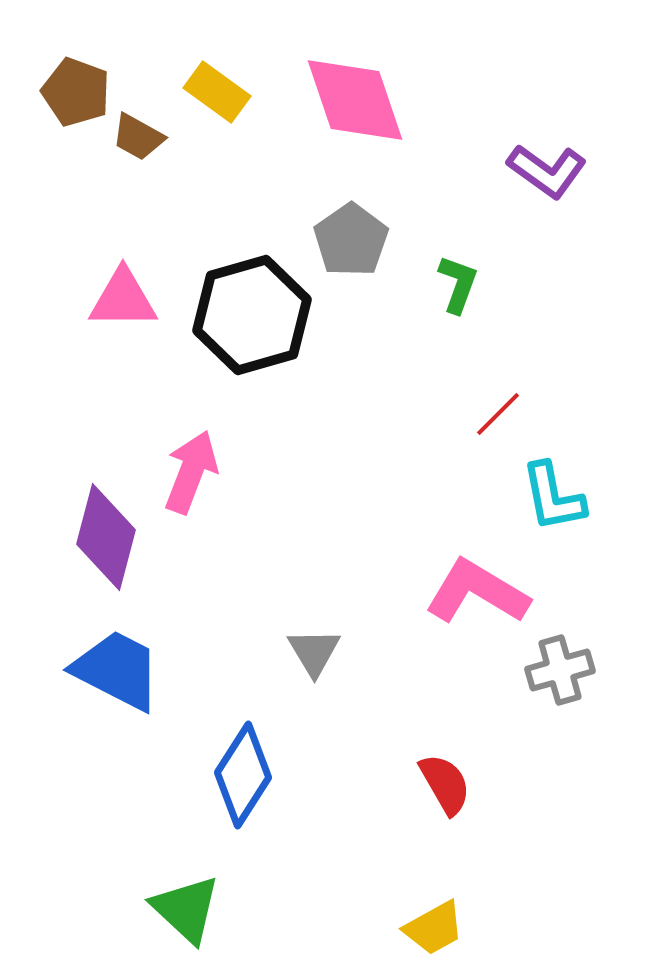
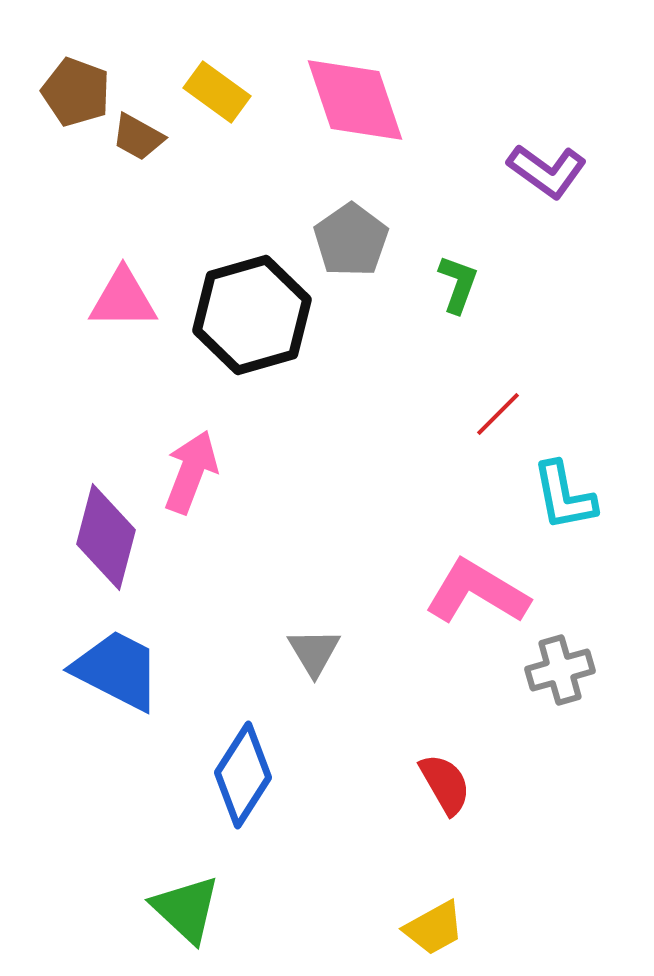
cyan L-shape: moved 11 px right, 1 px up
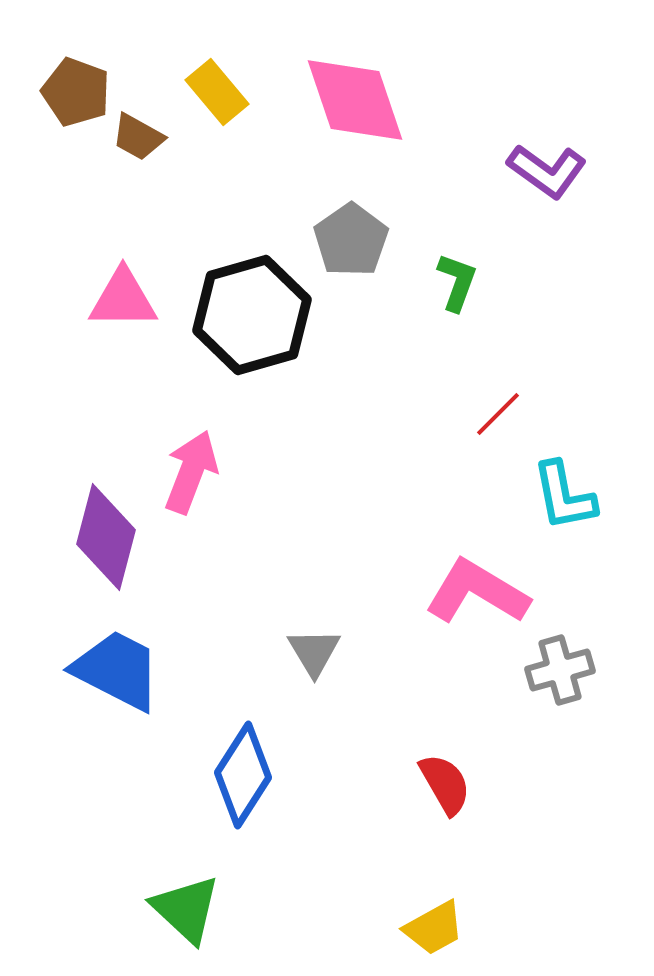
yellow rectangle: rotated 14 degrees clockwise
green L-shape: moved 1 px left, 2 px up
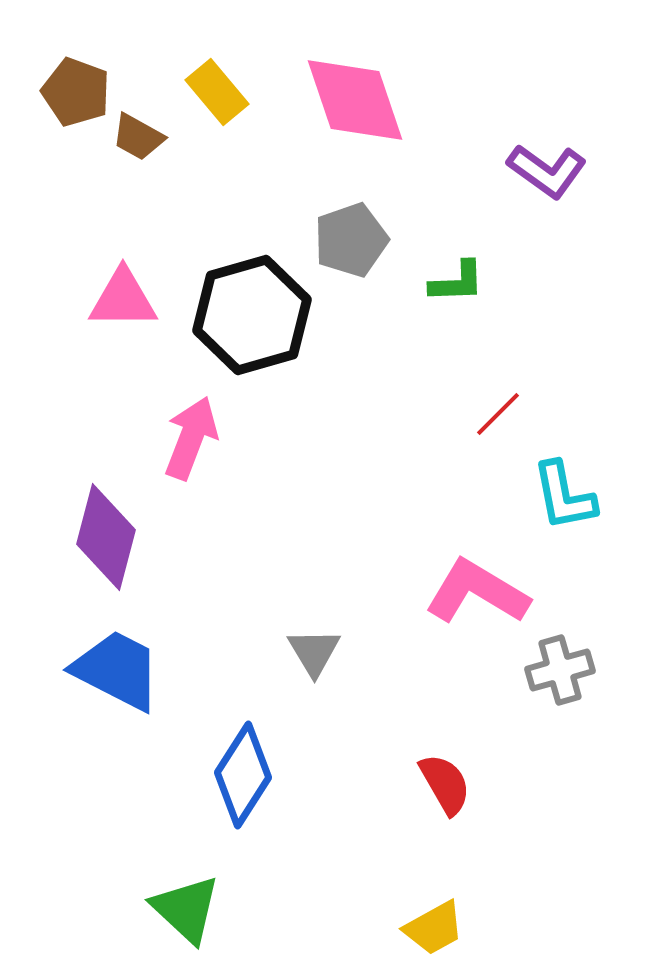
gray pentagon: rotated 16 degrees clockwise
green L-shape: rotated 68 degrees clockwise
pink arrow: moved 34 px up
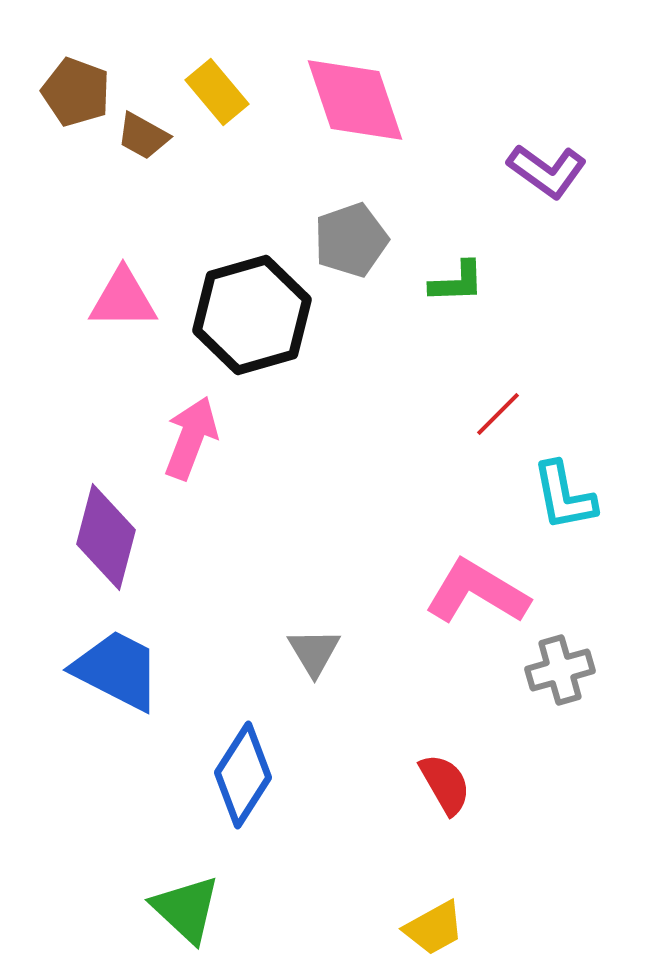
brown trapezoid: moved 5 px right, 1 px up
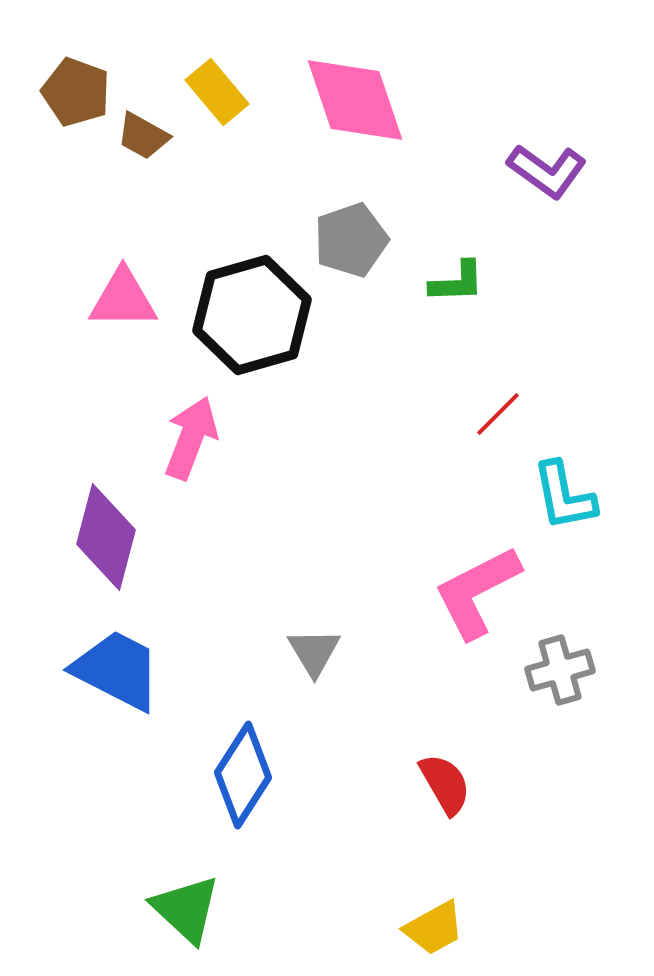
pink L-shape: rotated 58 degrees counterclockwise
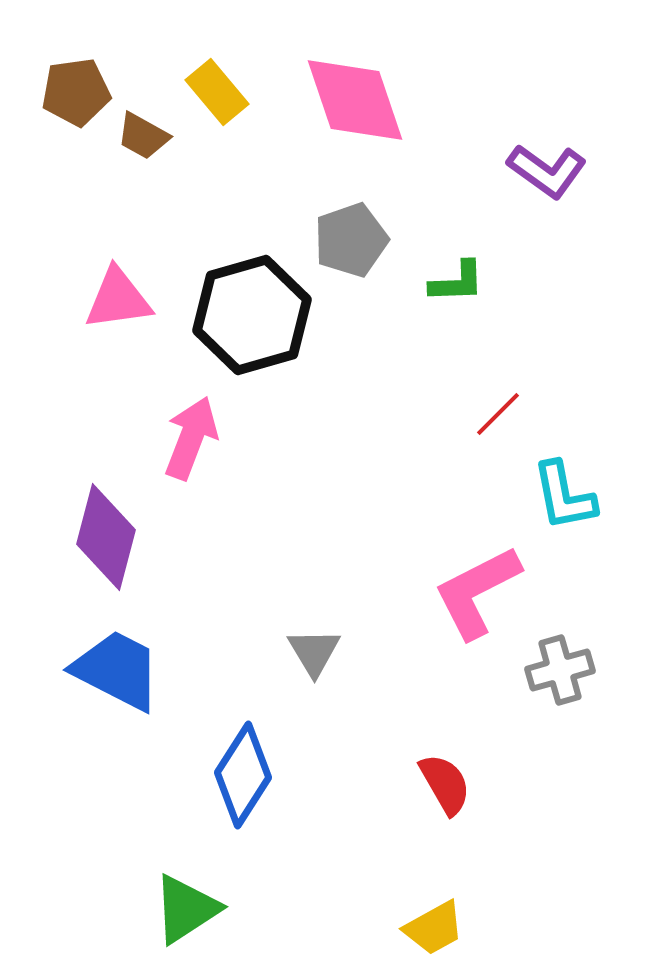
brown pentagon: rotated 28 degrees counterclockwise
pink triangle: moved 5 px left; rotated 8 degrees counterclockwise
green triangle: rotated 44 degrees clockwise
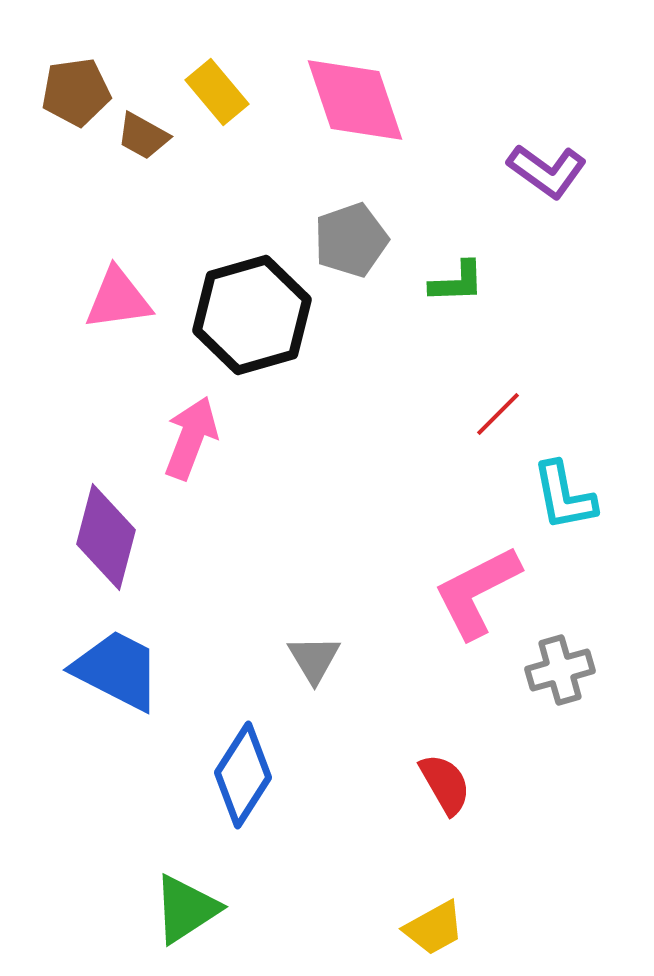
gray triangle: moved 7 px down
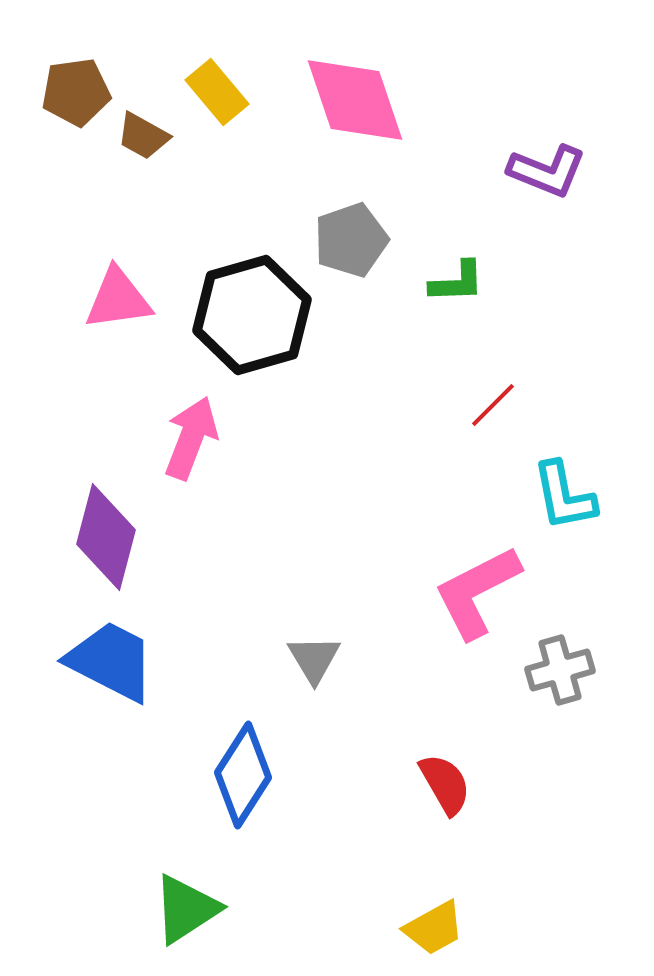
purple L-shape: rotated 14 degrees counterclockwise
red line: moved 5 px left, 9 px up
blue trapezoid: moved 6 px left, 9 px up
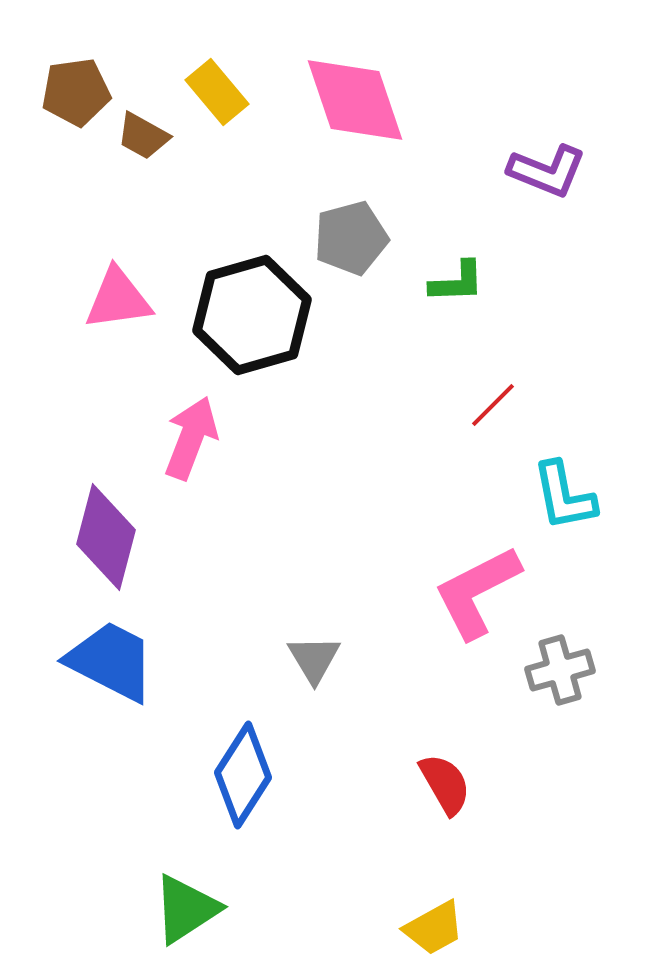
gray pentagon: moved 2 px up; rotated 4 degrees clockwise
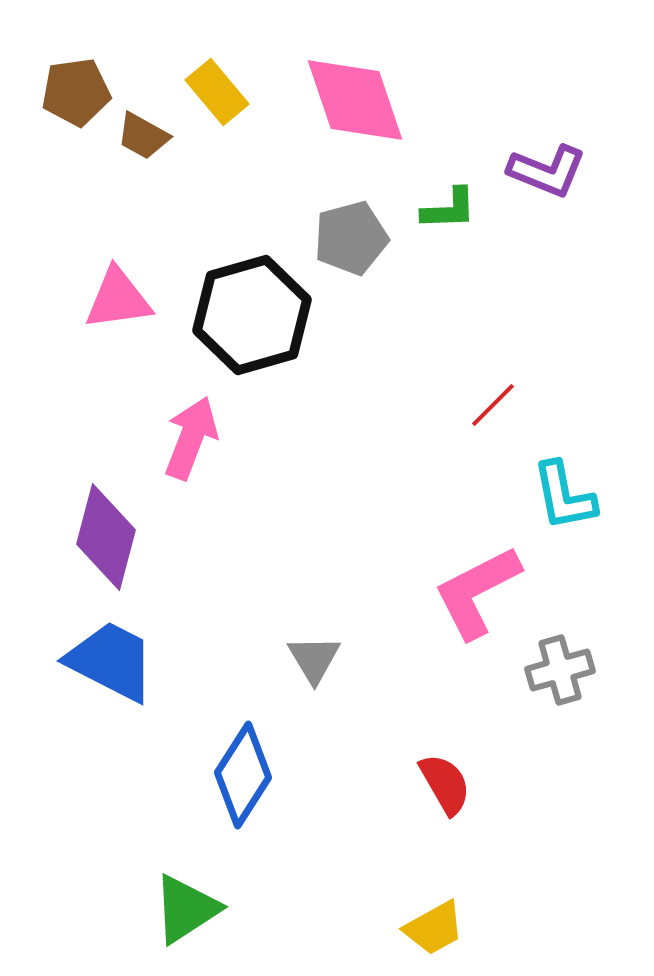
green L-shape: moved 8 px left, 73 px up
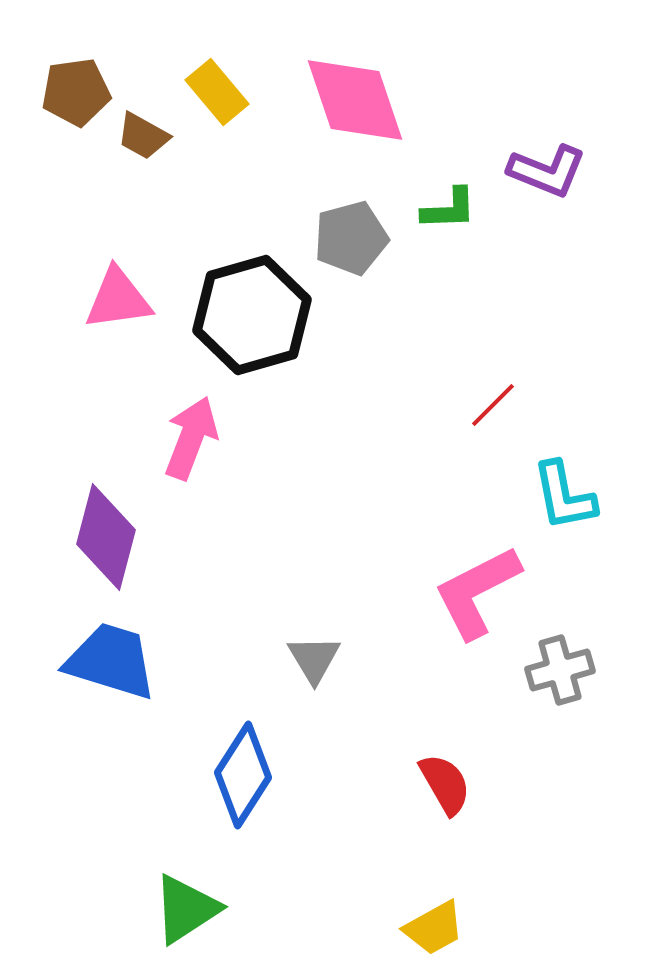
blue trapezoid: rotated 10 degrees counterclockwise
